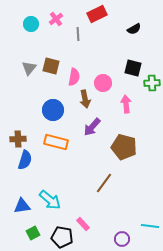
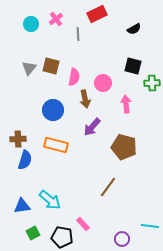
black square: moved 2 px up
orange rectangle: moved 3 px down
brown line: moved 4 px right, 4 px down
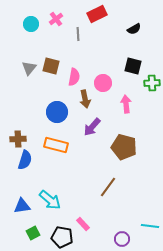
blue circle: moved 4 px right, 2 px down
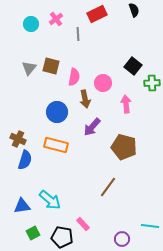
black semicircle: moved 19 px up; rotated 80 degrees counterclockwise
black square: rotated 24 degrees clockwise
brown cross: rotated 28 degrees clockwise
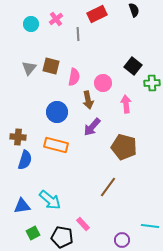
brown arrow: moved 3 px right, 1 px down
brown cross: moved 2 px up; rotated 21 degrees counterclockwise
purple circle: moved 1 px down
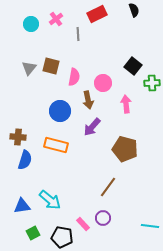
blue circle: moved 3 px right, 1 px up
brown pentagon: moved 1 px right, 2 px down
purple circle: moved 19 px left, 22 px up
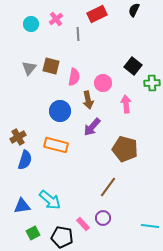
black semicircle: rotated 136 degrees counterclockwise
brown cross: rotated 35 degrees counterclockwise
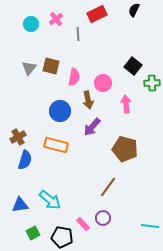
blue triangle: moved 2 px left, 1 px up
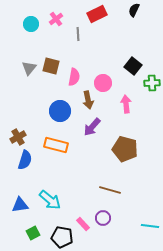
brown line: moved 2 px right, 3 px down; rotated 70 degrees clockwise
